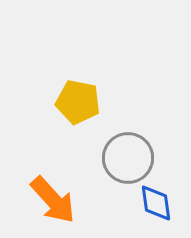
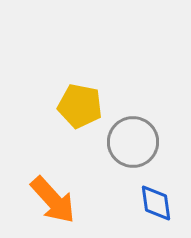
yellow pentagon: moved 2 px right, 4 px down
gray circle: moved 5 px right, 16 px up
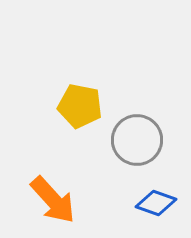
gray circle: moved 4 px right, 2 px up
blue diamond: rotated 63 degrees counterclockwise
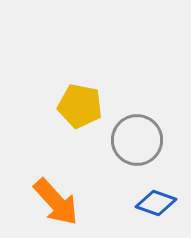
orange arrow: moved 3 px right, 2 px down
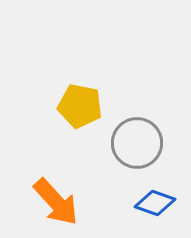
gray circle: moved 3 px down
blue diamond: moved 1 px left
